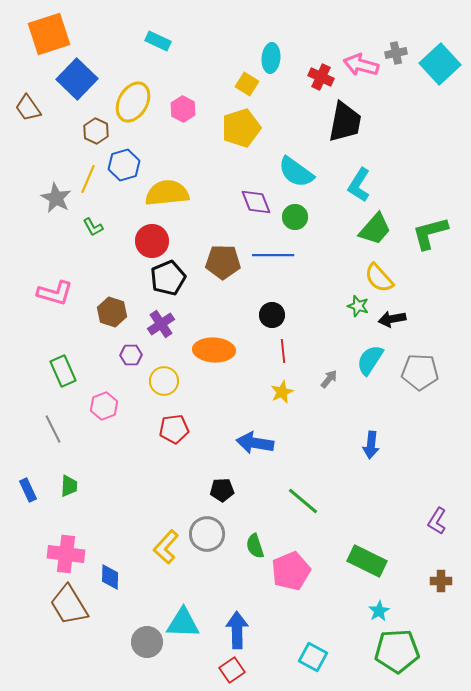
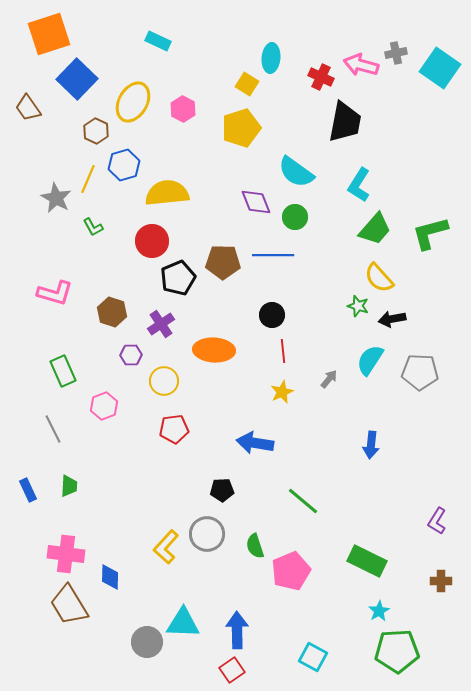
cyan square at (440, 64): moved 4 px down; rotated 12 degrees counterclockwise
black pentagon at (168, 278): moved 10 px right
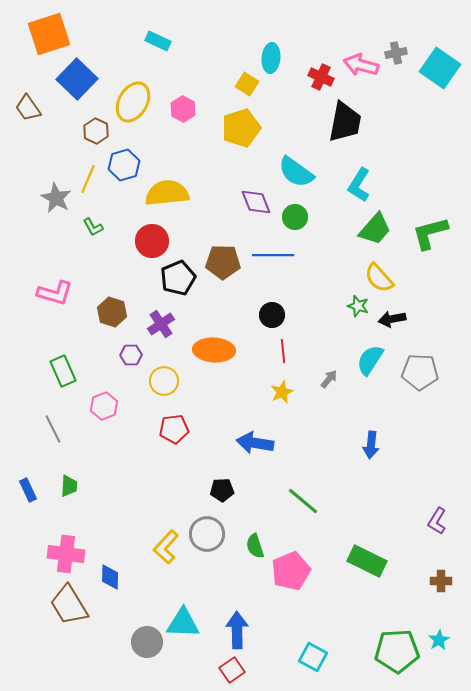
cyan star at (379, 611): moved 60 px right, 29 px down
